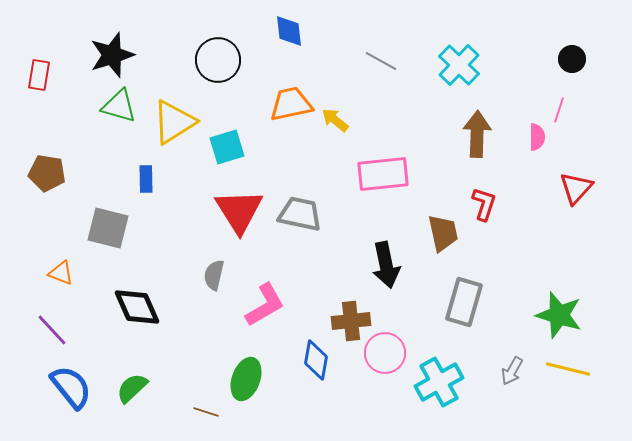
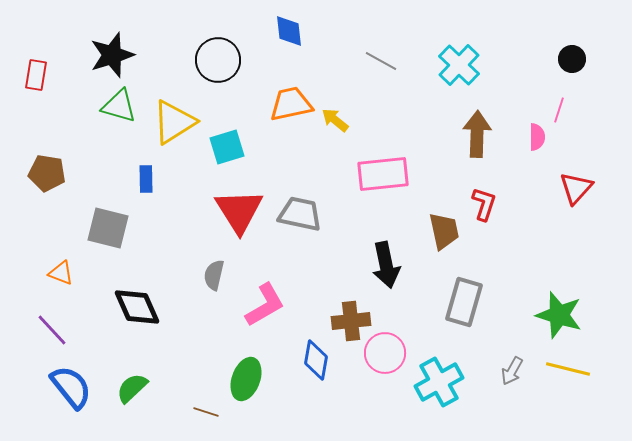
red rectangle at (39, 75): moved 3 px left
brown trapezoid at (443, 233): moved 1 px right, 2 px up
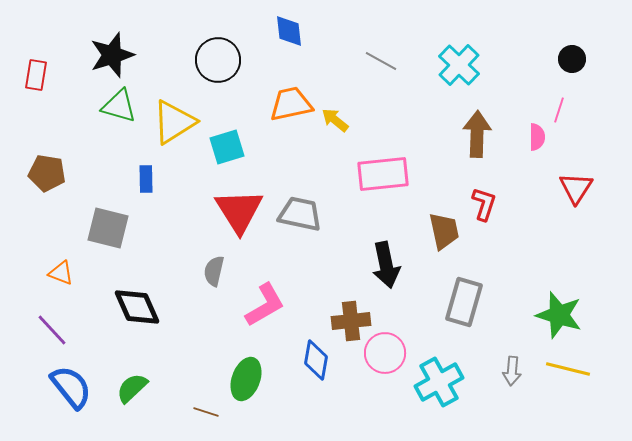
red triangle at (576, 188): rotated 9 degrees counterclockwise
gray semicircle at (214, 275): moved 4 px up
gray arrow at (512, 371): rotated 24 degrees counterclockwise
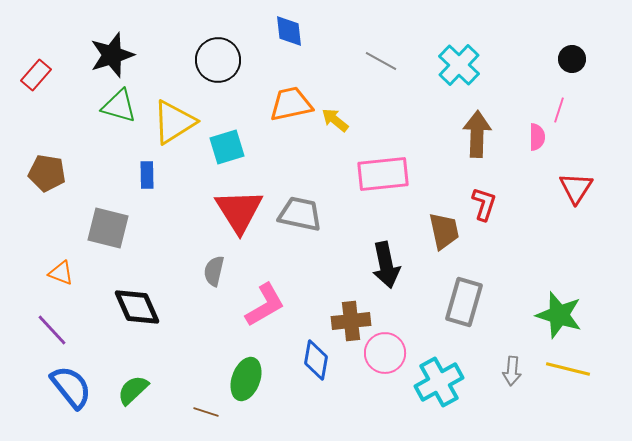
red rectangle at (36, 75): rotated 32 degrees clockwise
blue rectangle at (146, 179): moved 1 px right, 4 px up
green semicircle at (132, 388): moved 1 px right, 2 px down
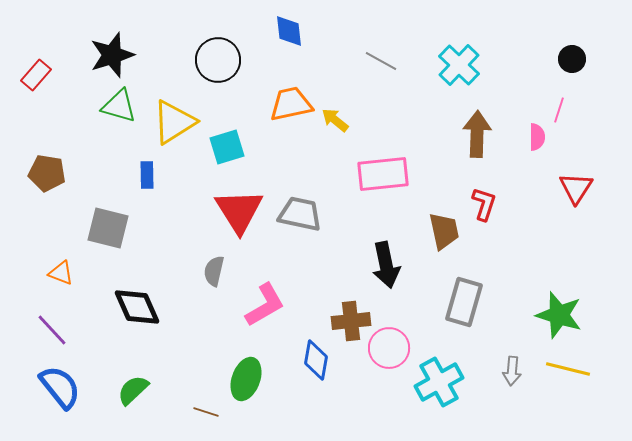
pink circle at (385, 353): moved 4 px right, 5 px up
blue semicircle at (71, 387): moved 11 px left
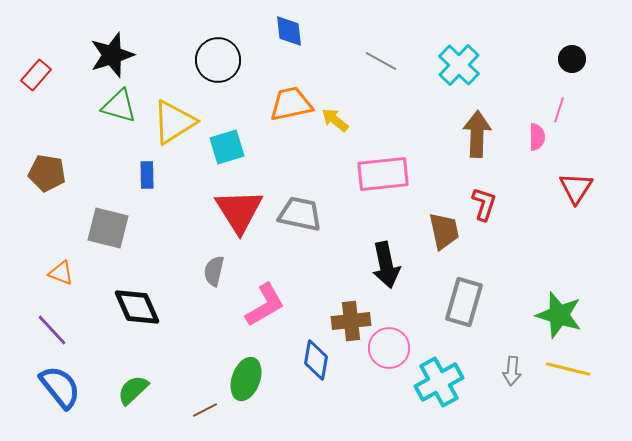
brown line at (206, 412): moved 1 px left, 2 px up; rotated 45 degrees counterclockwise
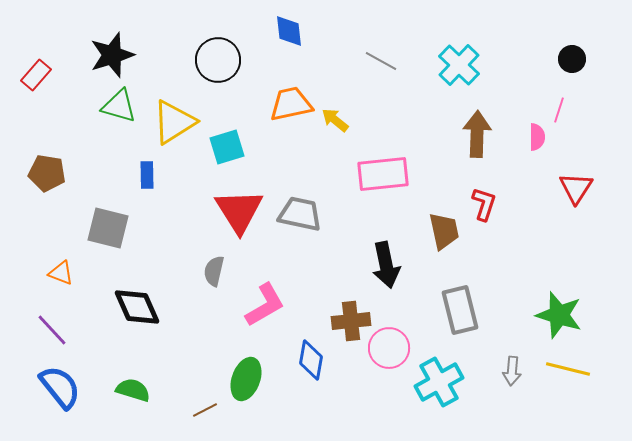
gray rectangle at (464, 302): moved 4 px left, 8 px down; rotated 30 degrees counterclockwise
blue diamond at (316, 360): moved 5 px left
green semicircle at (133, 390): rotated 60 degrees clockwise
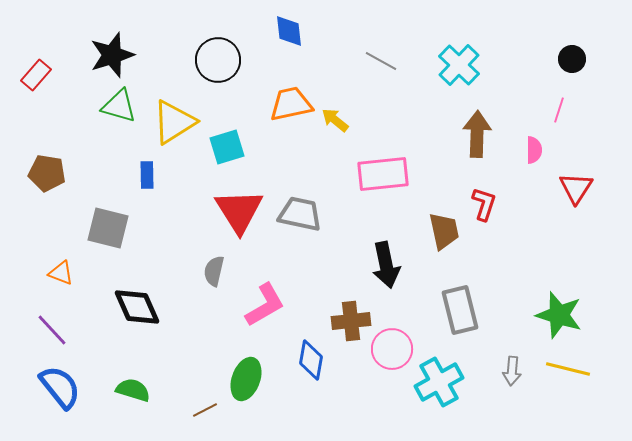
pink semicircle at (537, 137): moved 3 px left, 13 px down
pink circle at (389, 348): moved 3 px right, 1 px down
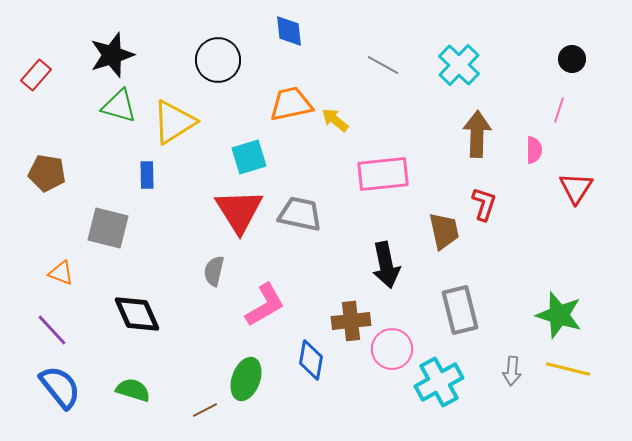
gray line at (381, 61): moved 2 px right, 4 px down
cyan square at (227, 147): moved 22 px right, 10 px down
black diamond at (137, 307): moved 7 px down
